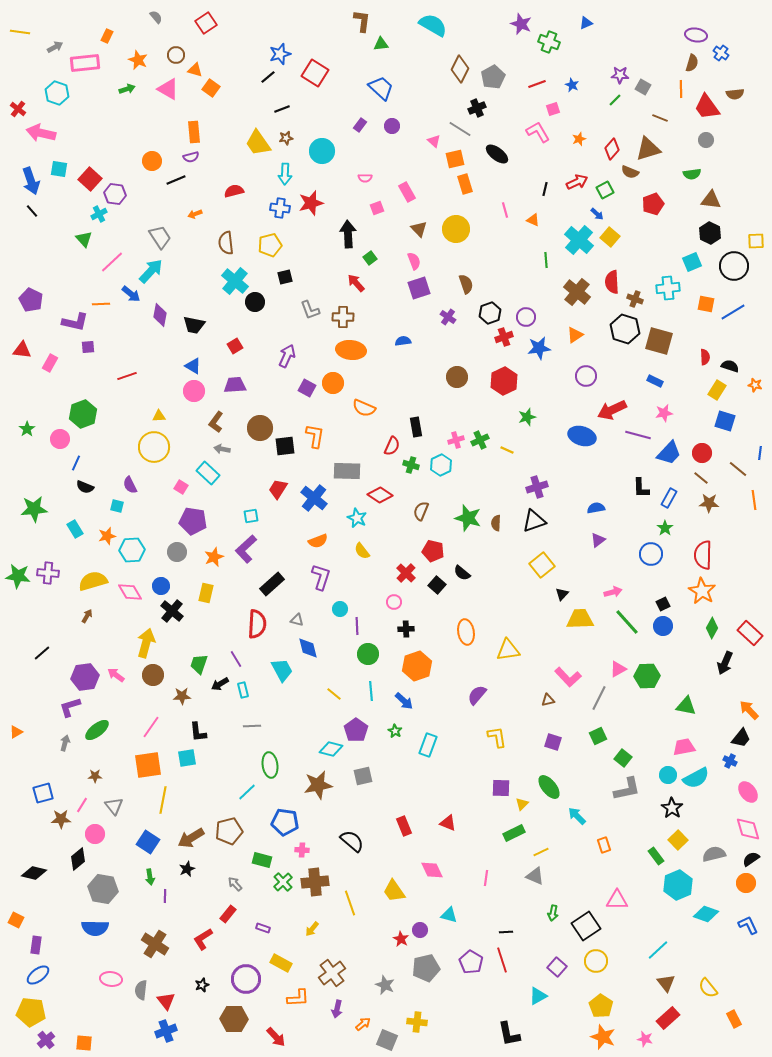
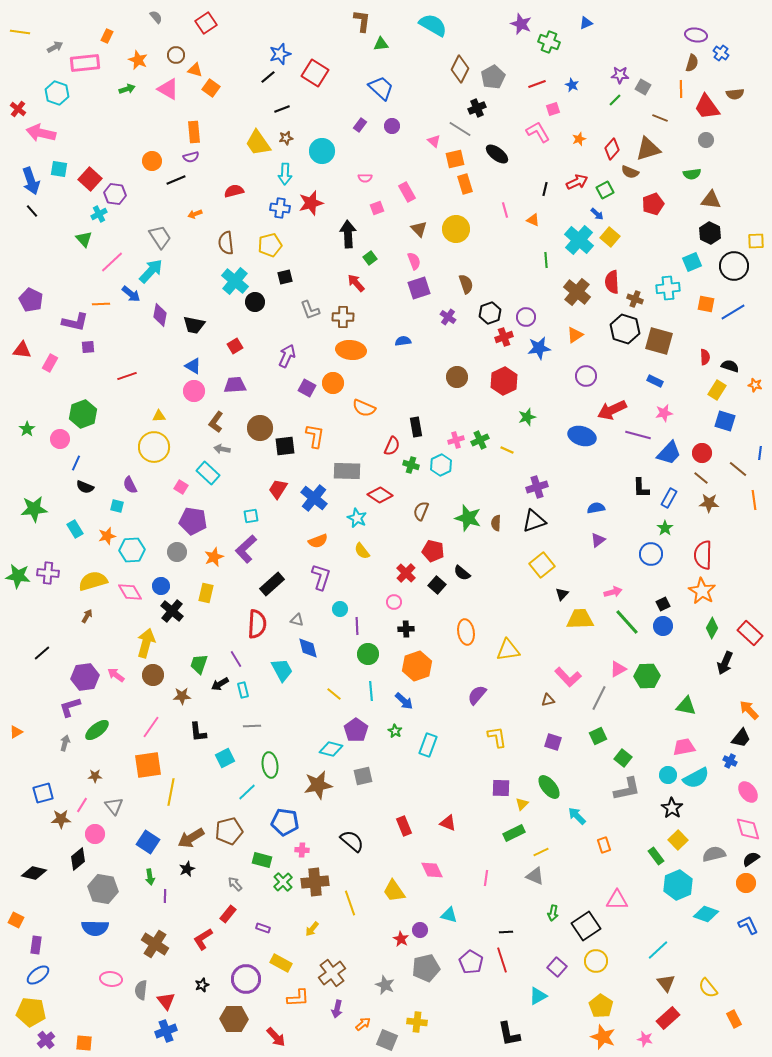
cyan square at (187, 758): moved 38 px right; rotated 18 degrees counterclockwise
yellow line at (163, 800): moved 8 px right, 8 px up
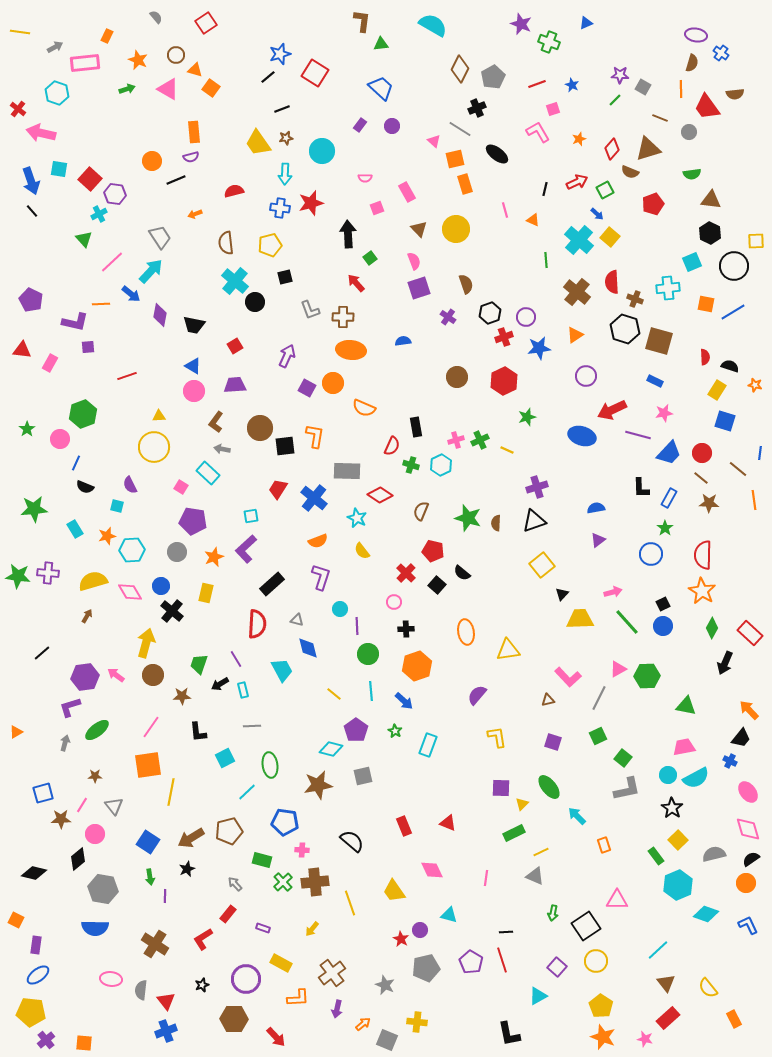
gray circle at (706, 140): moved 17 px left, 8 px up
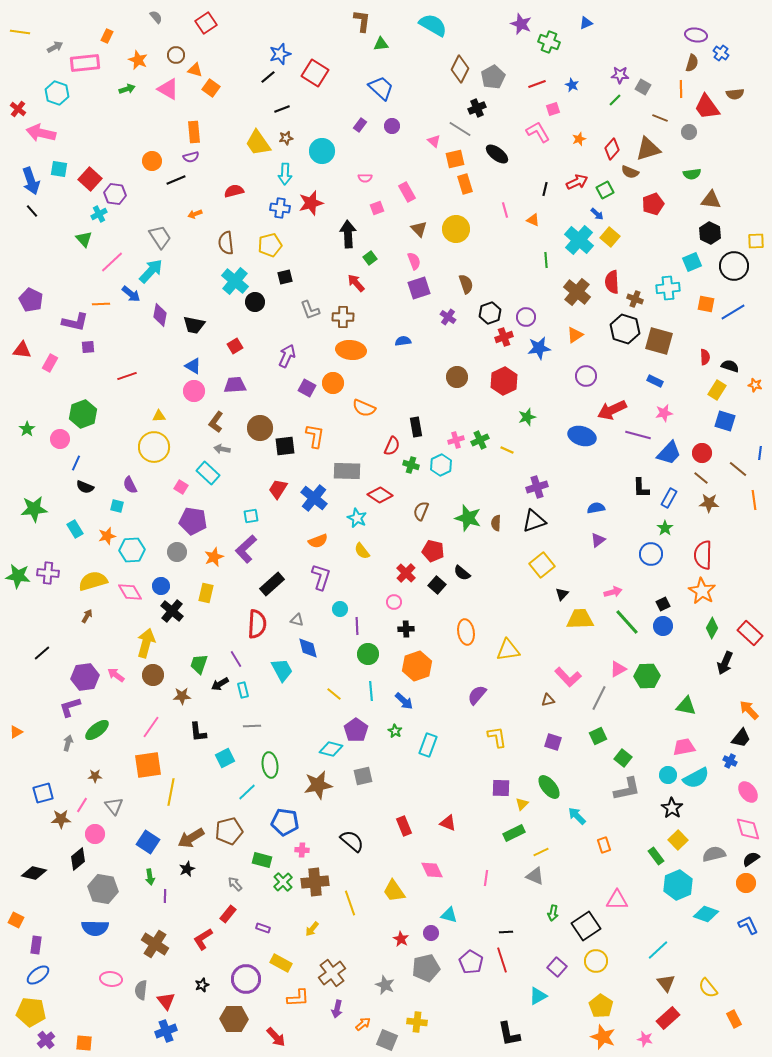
gray arrow at (65, 743): moved 3 px right
purple circle at (420, 930): moved 11 px right, 3 px down
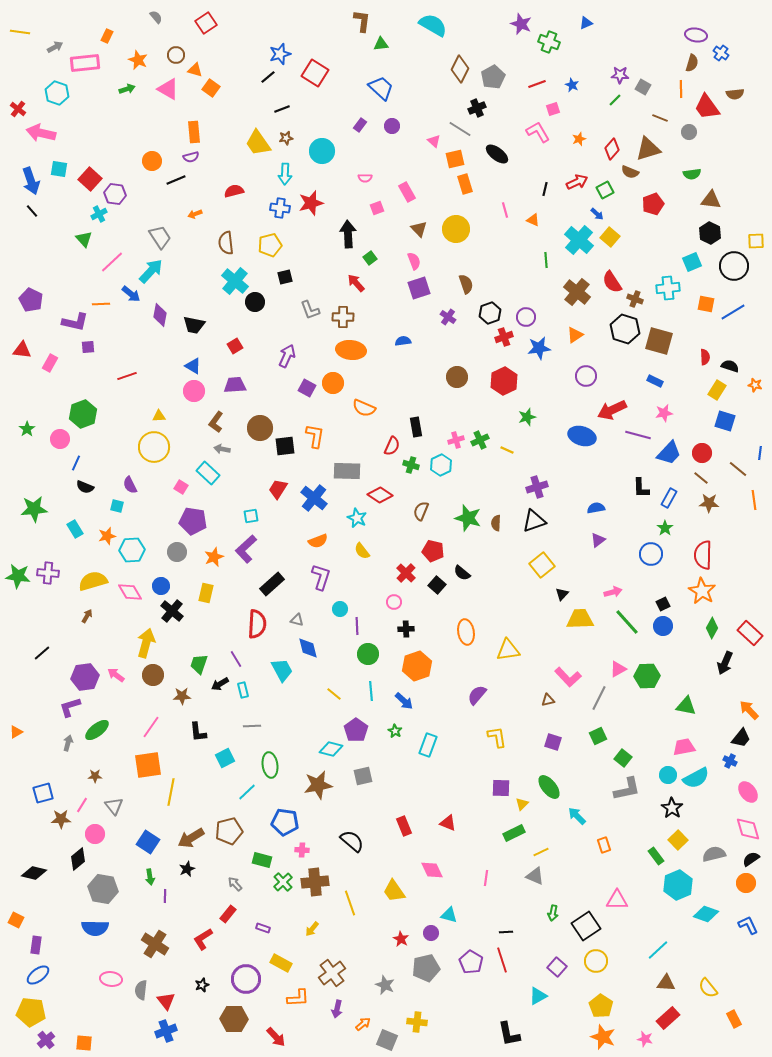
red semicircle at (612, 282): rotated 30 degrees counterclockwise
brown triangle at (666, 983): rotated 48 degrees counterclockwise
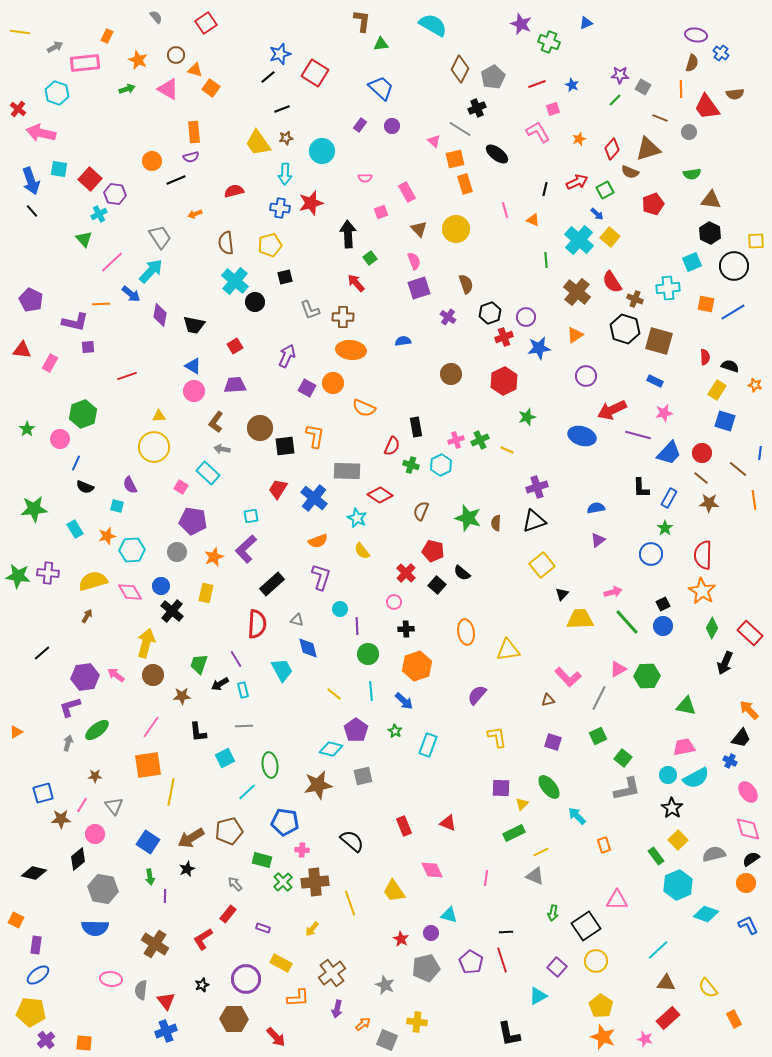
pink square at (377, 208): moved 4 px right, 4 px down
brown circle at (457, 377): moved 6 px left, 3 px up
gray line at (252, 726): moved 8 px left
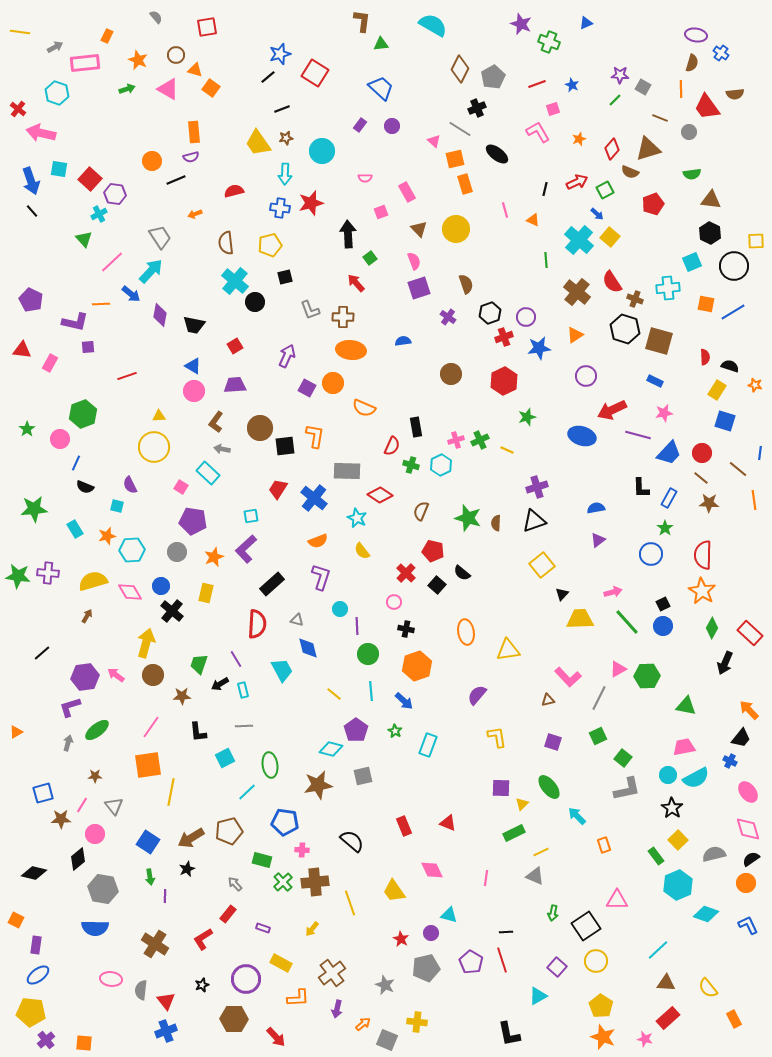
red square at (206, 23): moved 1 px right, 4 px down; rotated 25 degrees clockwise
black cross at (406, 629): rotated 14 degrees clockwise
